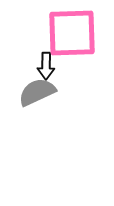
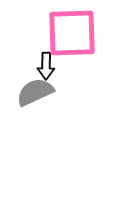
gray semicircle: moved 2 px left
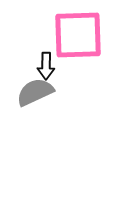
pink square: moved 6 px right, 2 px down
